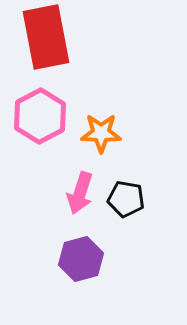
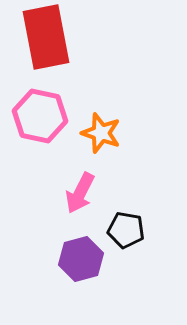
pink hexagon: rotated 20 degrees counterclockwise
orange star: rotated 18 degrees clockwise
pink arrow: rotated 9 degrees clockwise
black pentagon: moved 31 px down
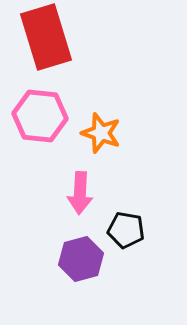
red rectangle: rotated 6 degrees counterclockwise
pink hexagon: rotated 6 degrees counterclockwise
pink arrow: rotated 24 degrees counterclockwise
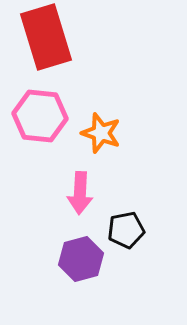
black pentagon: rotated 21 degrees counterclockwise
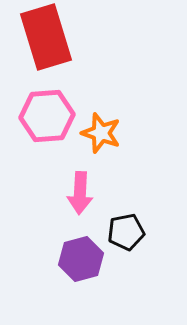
pink hexagon: moved 7 px right; rotated 10 degrees counterclockwise
black pentagon: moved 2 px down
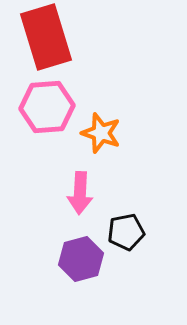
pink hexagon: moved 9 px up
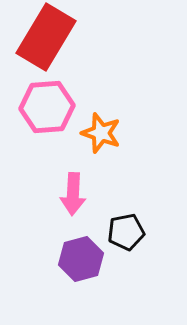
red rectangle: rotated 48 degrees clockwise
pink arrow: moved 7 px left, 1 px down
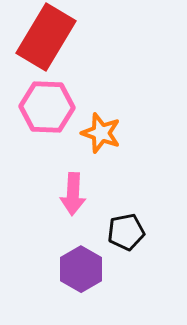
pink hexagon: rotated 6 degrees clockwise
purple hexagon: moved 10 px down; rotated 15 degrees counterclockwise
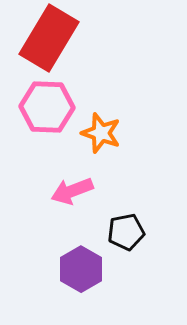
red rectangle: moved 3 px right, 1 px down
pink arrow: moved 1 px left, 3 px up; rotated 66 degrees clockwise
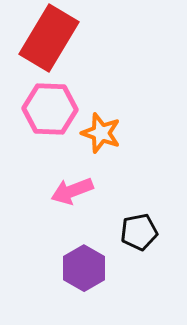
pink hexagon: moved 3 px right, 2 px down
black pentagon: moved 13 px right
purple hexagon: moved 3 px right, 1 px up
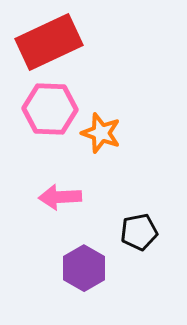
red rectangle: moved 4 px down; rotated 34 degrees clockwise
pink arrow: moved 12 px left, 6 px down; rotated 18 degrees clockwise
